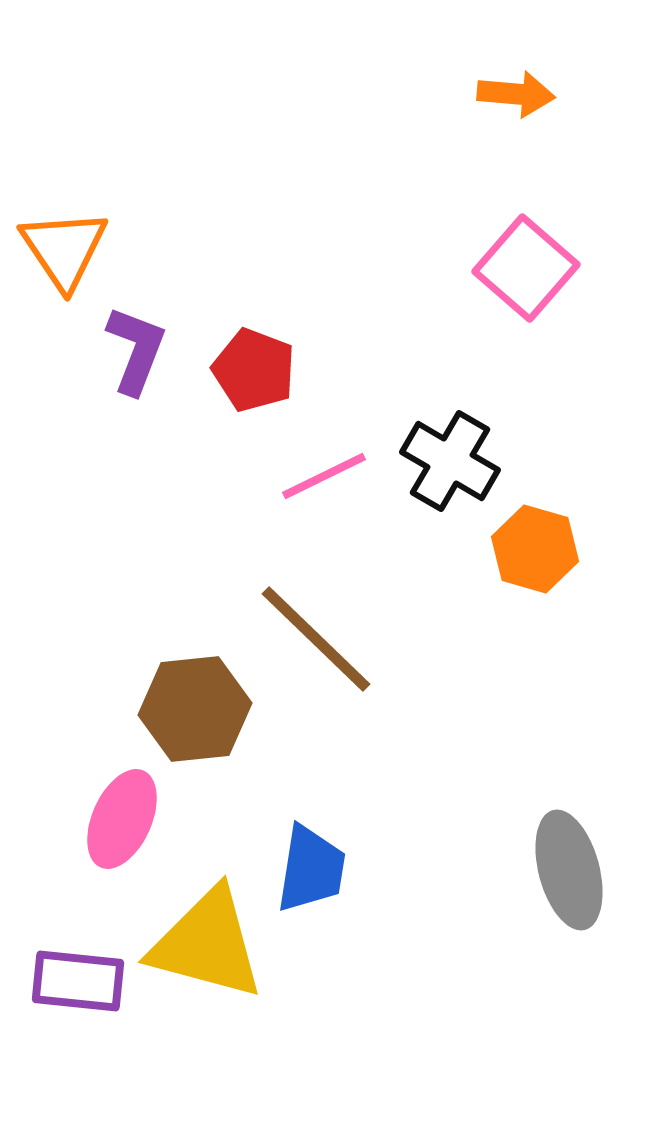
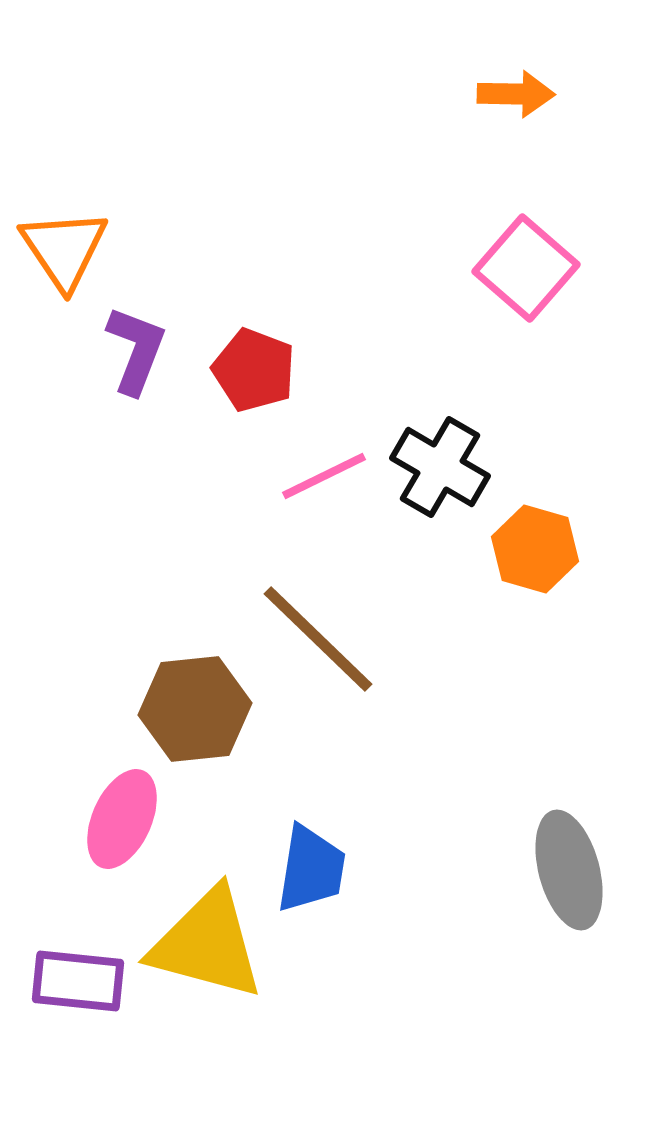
orange arrow: rotated 4 degrees counterclockwise
black cross: moved 10 px left, 6 px down
brown line: moved 2 px right
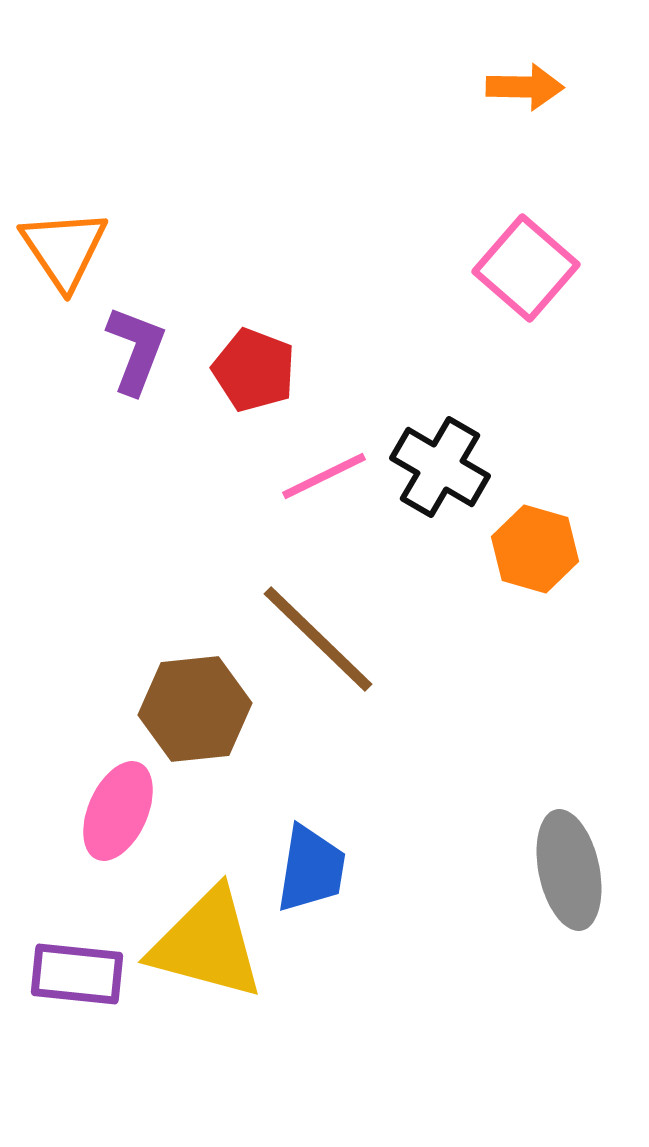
orange arrow: moved 9 px right, 7 px up
pink ellipse: moved 4 px left, 8 px up
gray ellipse: rotated 3 degrees clockwise
purple rectangle: moved 1 px left, 7 px up
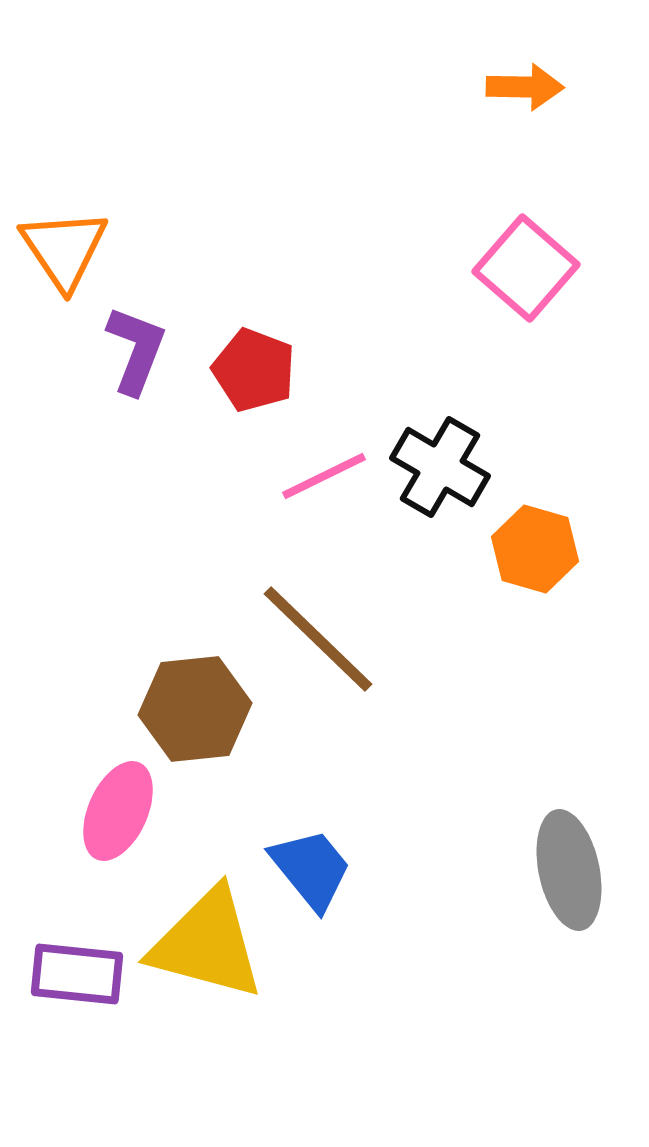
blue trapezoid: rotated 48 degrees counterclockwise
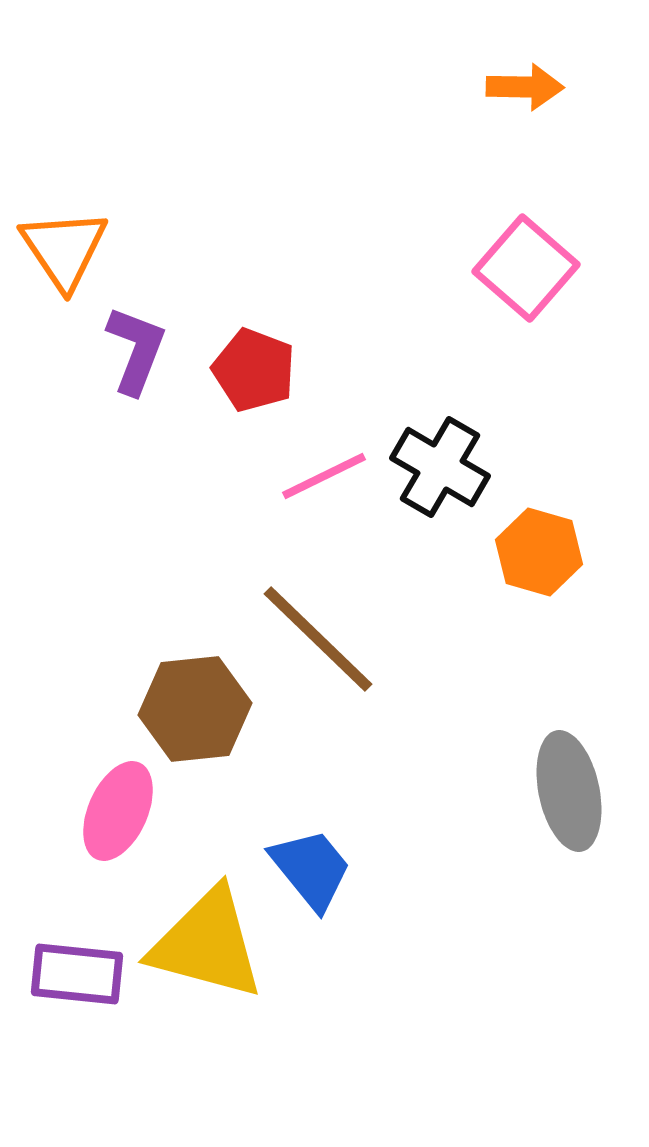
orange hexagon: moved 4 px right, 3 px down
gray ellipse: moved 79 px up
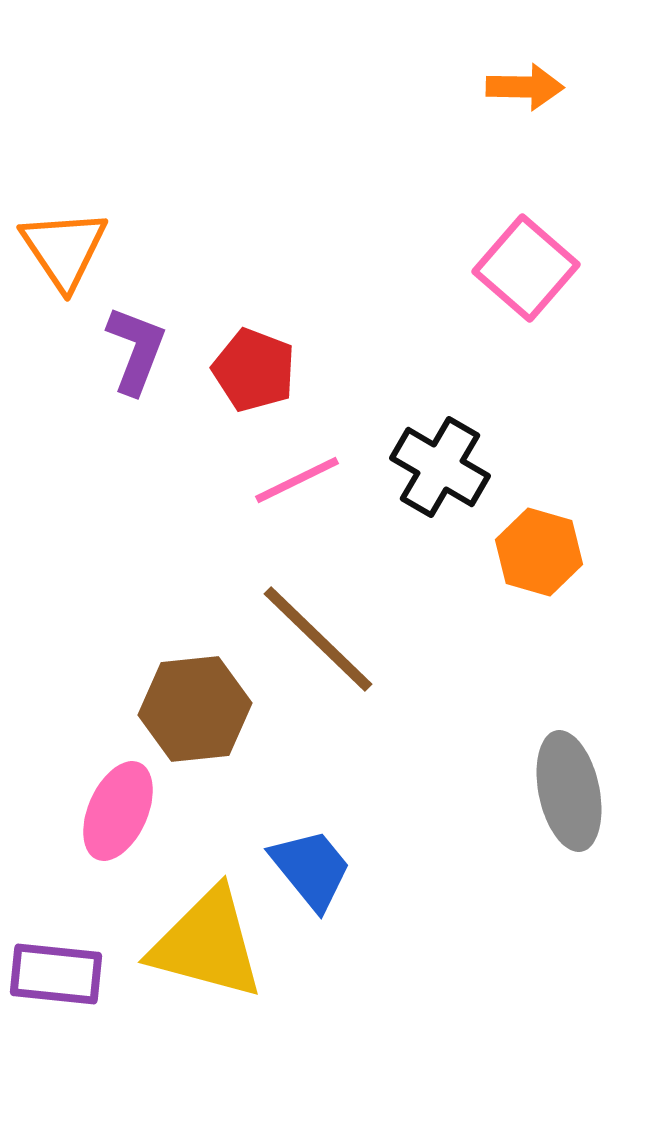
pink line: moved 27 px left, 4 px down
purple rectangle: moved 21 px left
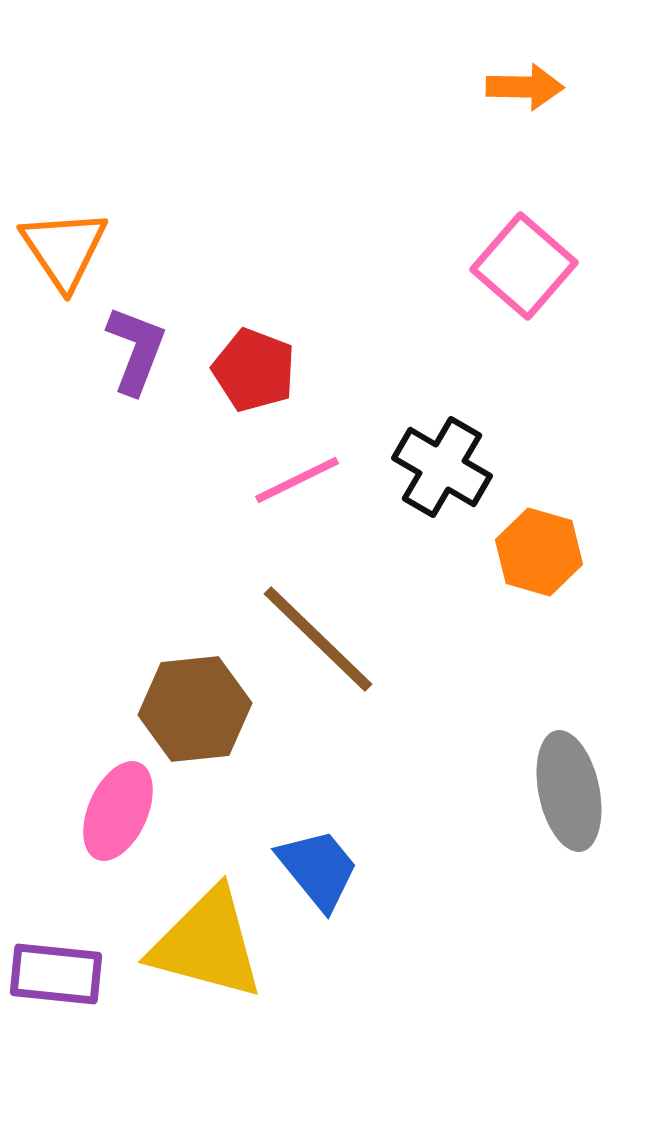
pink square: moved 2 px left, 2 px up
black cross: moved 2 px right
blue trapezoid: moved 7 px right
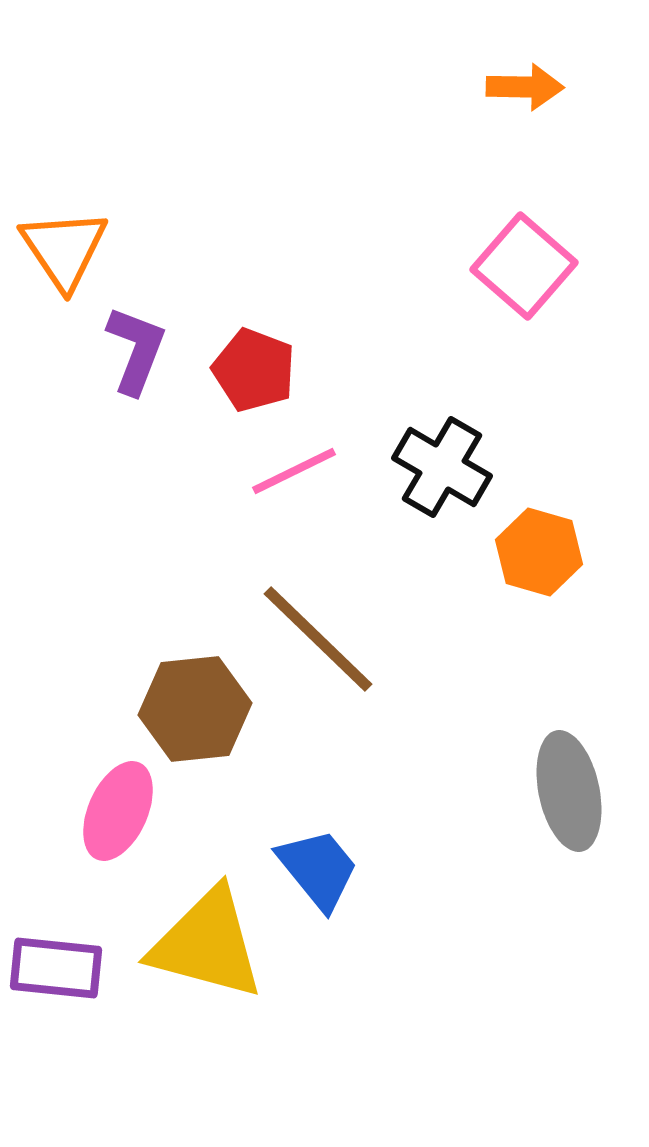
pink line: moved 3 px left, 9 px up
purple rectangle: moved 6 px up
